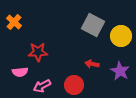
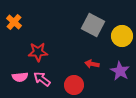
yellow circle: moved 1 px right
pink semicircle: moved 5 px down
pink arrow: moved 7 px up; rotated 66 degrees clockwise
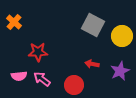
purple star: rotated 18 degrees clockwise
pink semicircle: moved 1 px left, 1 px up
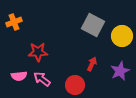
orange cross: rotated 28 degrees clockwise
red arrow: rotated 104 degrees clockwise
red circle: moved 1 px right
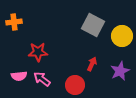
orange cross: rotated 14 degrees clockwise
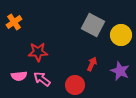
orange cross: rotated 28 degrees counterclockwise
yellow circle: moved 1 px left, 1 px up
purple star: rotated 24 degrees counterclockwise
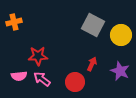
orange cross: rotated 21 degrees clockwise
red star: moved 4 px down
red circle: moved 3 px up
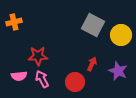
purple star: moved 2 px left
pink arrow: rotated 24 degrees clockwise
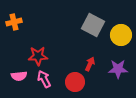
red arrow: moved 2 px left
purple star: moved 2 px up; rotated 24 degrees counterclockwise
pink arrow: moved 2 px right
